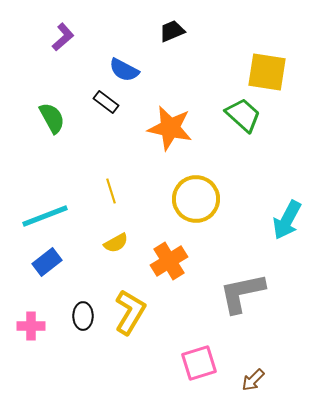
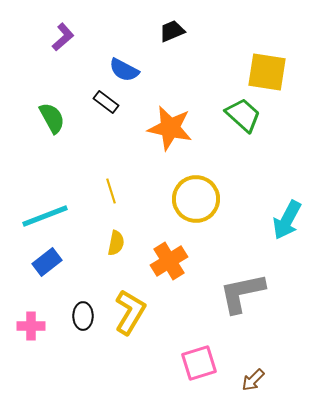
yellow semicircle: rotated 50 degrees counterclockwise
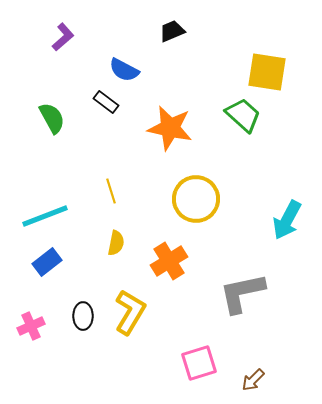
pink cross: rotated 24 degrees counterclockwise
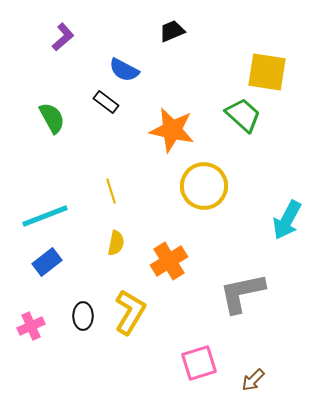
orange star: moved 2 px right, 2 px down
yellow circle: moved 8 px right, 13 px up
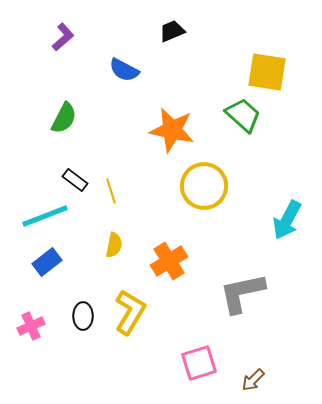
black rectangle: moved 31 px left, 78 px down
green semicircle: moved 12 px right; rotated 56 degrees clockwise
yellow semicircle: moved 2 px left, 2 px down
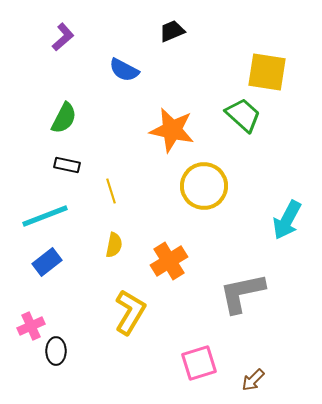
black rectangle: moved 8 px left, 15 px up; rotated 25 degrees counterclockwise
black ellipse: moved 27 px left, 35 px down
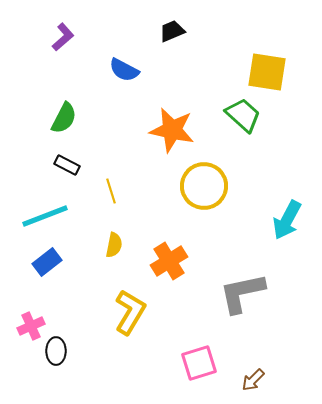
black rectangle: rotated 15 degrees clockwise
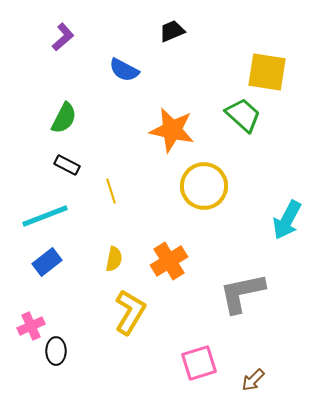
yellow semicircle: moved 14 px down
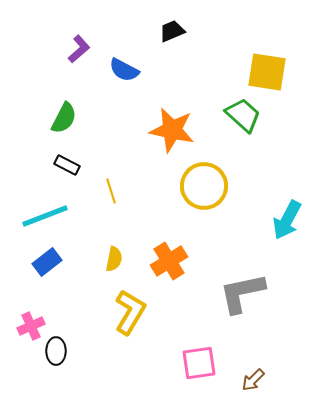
purple L-shape: moved 16 px right, 12 px down
pink square: rotated 9 degrees clockwise
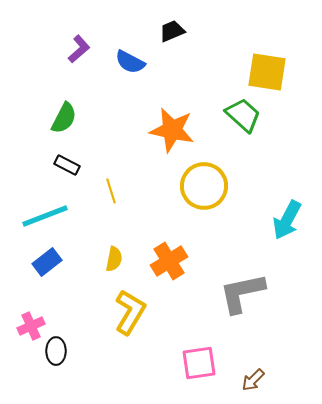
blue semicircle: moved 6 px right, 8 px up
